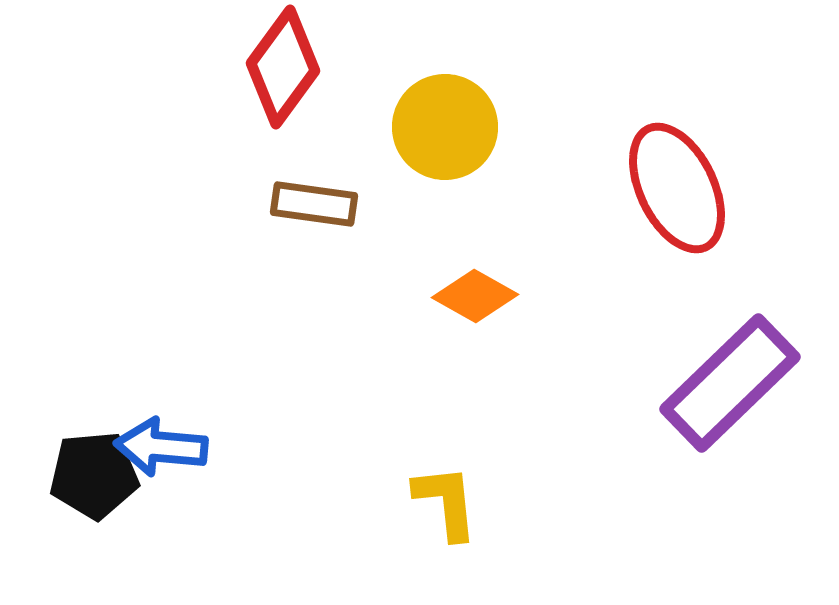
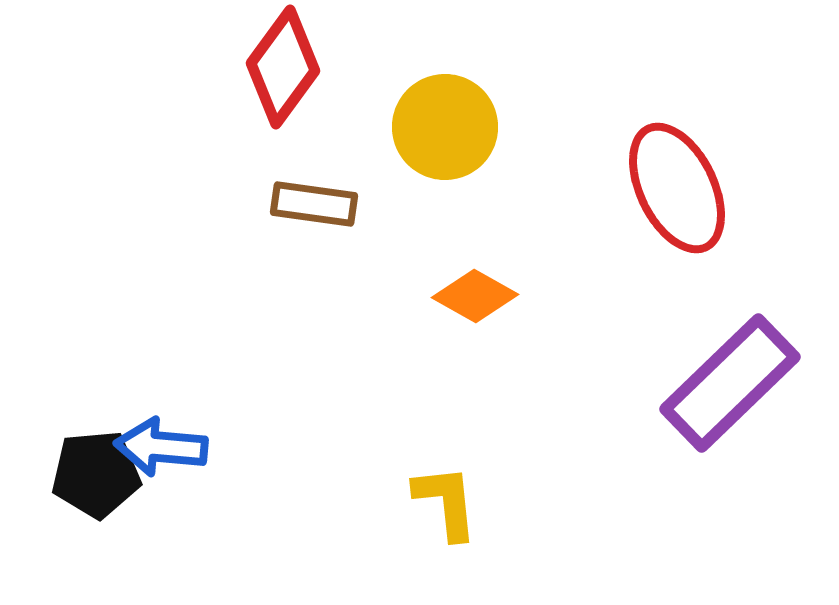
black pentagon: moved 2 px right, 1 px up
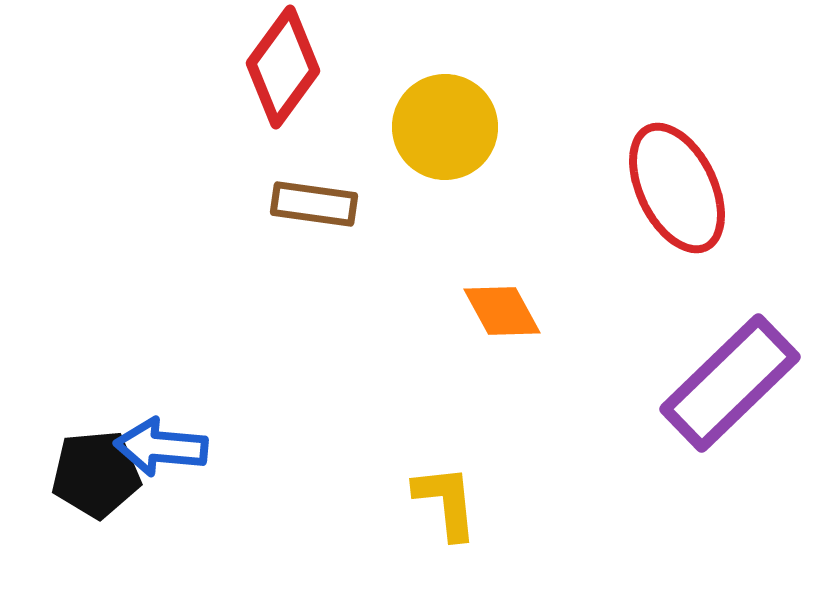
orange diamond: moved 27 px right, 15 px down; rotated 32 degrees clockwise
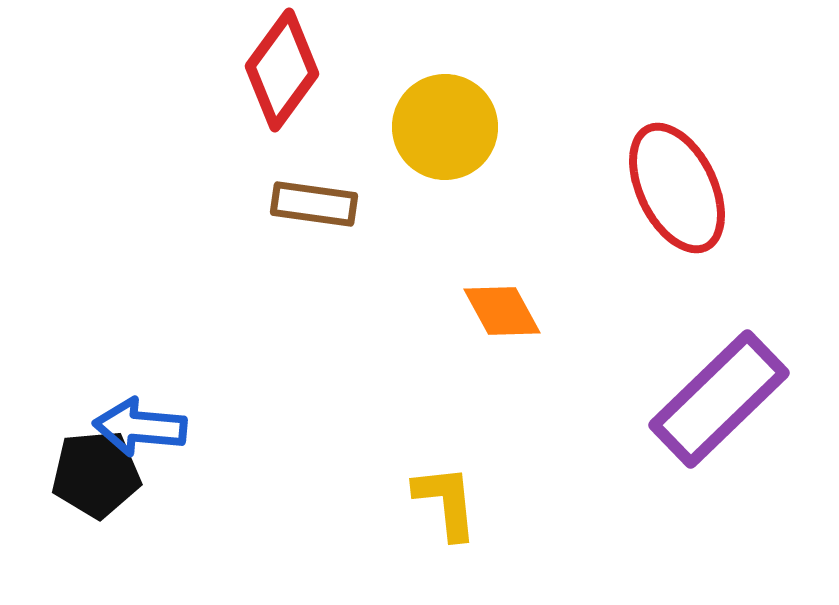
red diamond: moved 1 px left, 3 px down
purple rectangle: moved 11 px left, 16 px down
blue arrow: moved 21 px left, 20 px up
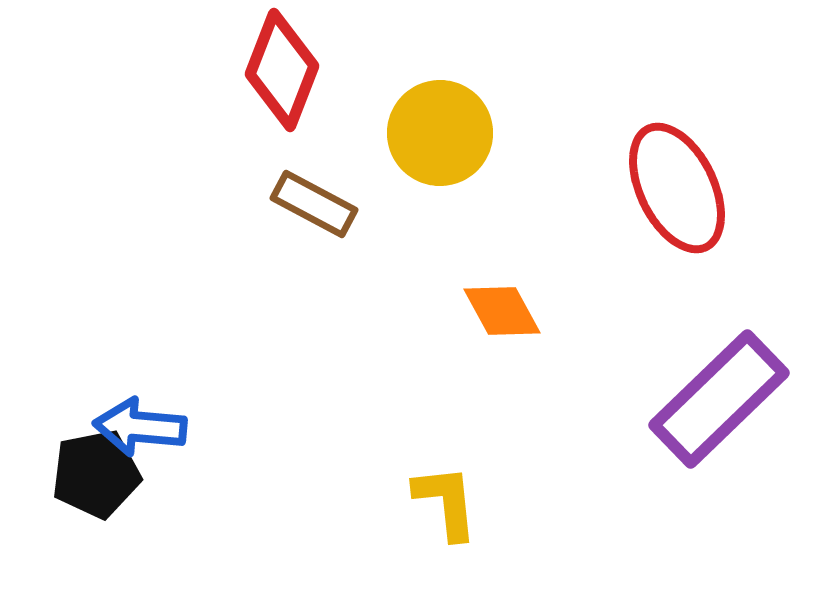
red diamond: rotated 15 degrees counterclockwise
yellow circle: moved 5 px left, 6 px down
brown rectangle: rotated 20 degrees clockwise
black pentagon: rotated 6 degrees counterclockwise
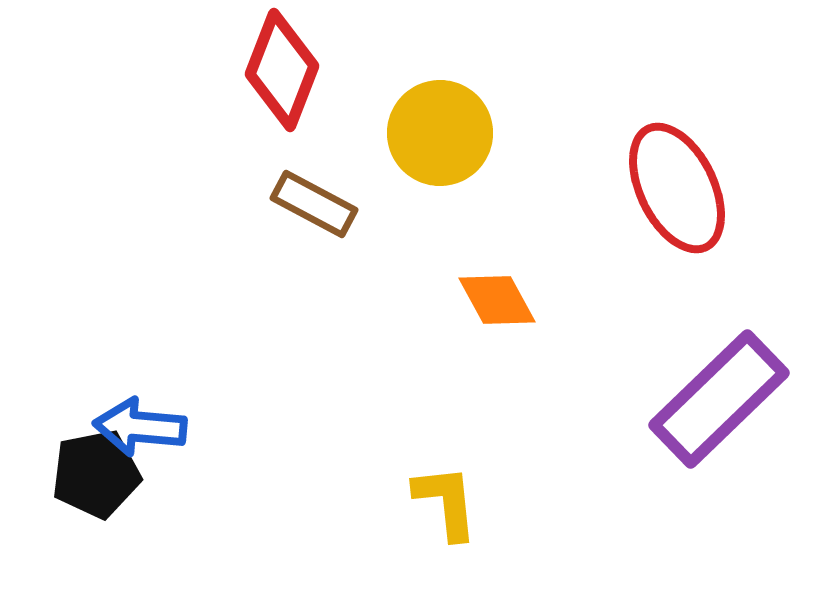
orange diamond: moved 5 px left, 11 px up
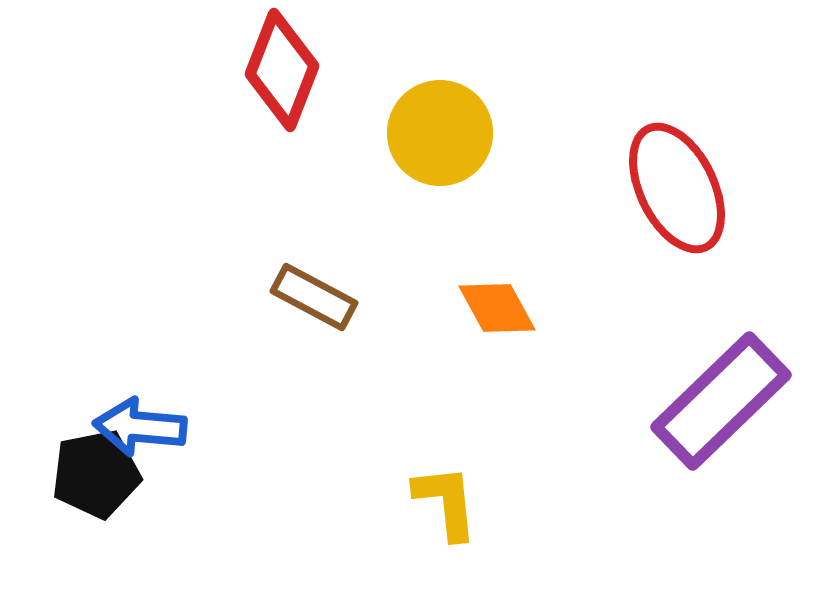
brown rectangle: moved 93 px down
orange diamond: moved 8 px down
purple rectangle: moved 2 px right, 2 px down
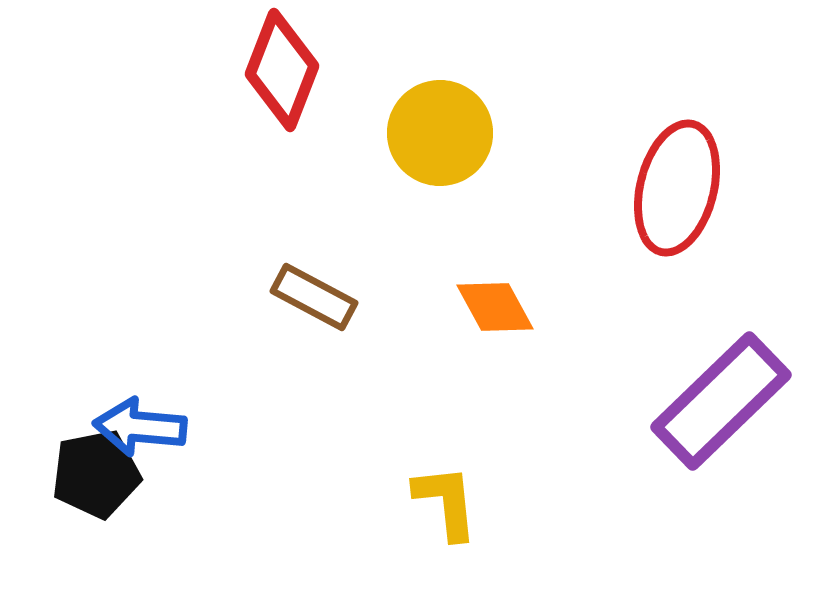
red ellipse: rotated 40 degrees clockwise
orange diamond: moved 2 px left, 1 px up
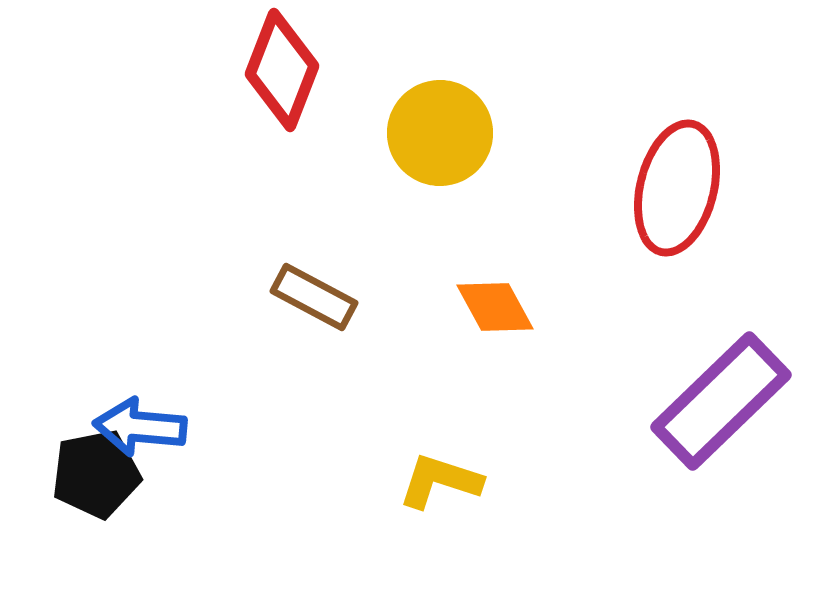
yellow L-shape: moved 6 px left, 21 px up; rotated 66 degrees counterclockwise
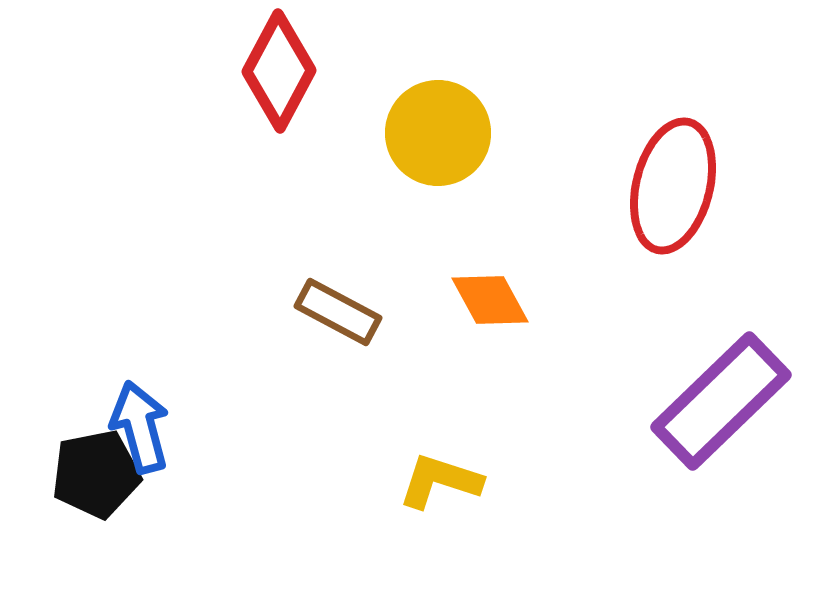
red diamond: moved 3 px left, 1 px down; rotated 7 degrees clockwise
yellow circle: moved 2 px left
red ellipse: moved 4 px left, 2 px up
brown rectangle: moved 24 px right, 15 px down
orange diamond: moved 5 px left, 7 px up
blue arrow: rotated 70 degrees clockwise
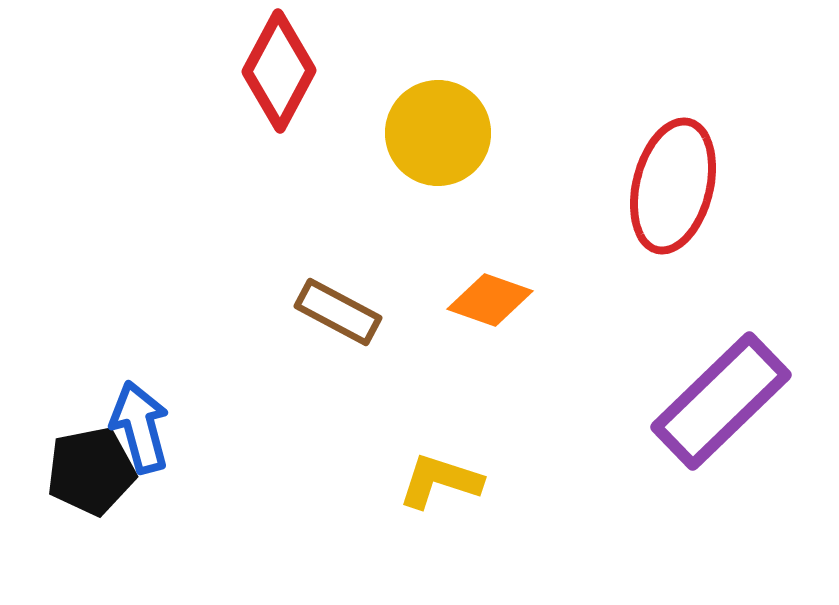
orange diamond: rotated 42 degrees counterclockwise
black pentagon: moved 5 px left, 3 px up
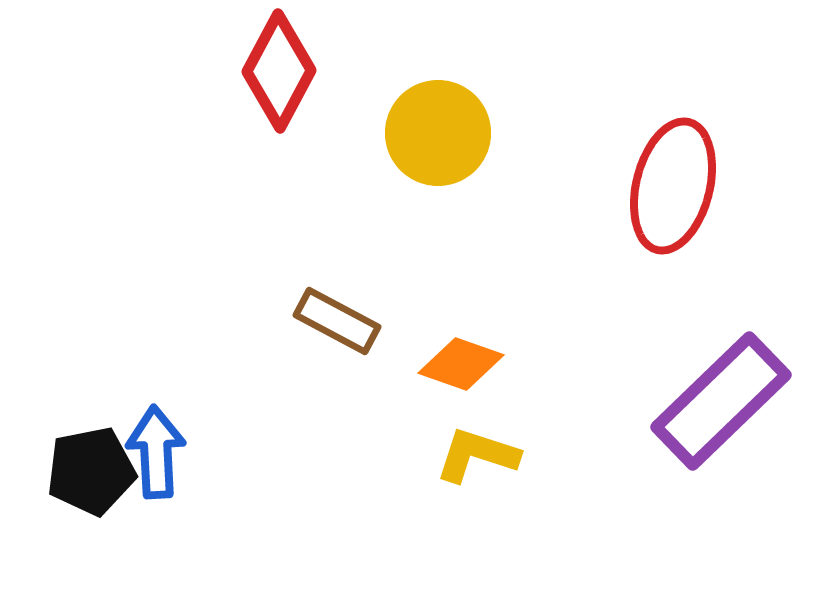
orange diamond: moved 29 px left, 64 px down
brown rectangle: moved 1 px left, 9 px down
blue arrow: moved 16 px right, 25 px down; rotated 12 degrees clockwise
yellow L-shape: moved 37 px right, 26 px up
